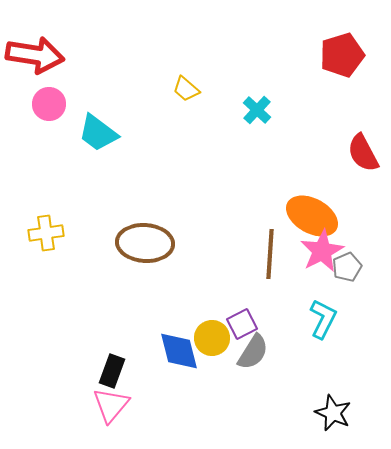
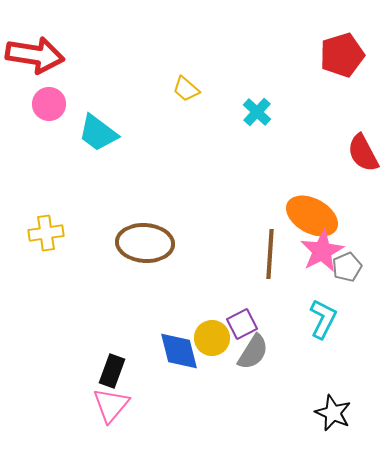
cyan cross: moved 2 px down
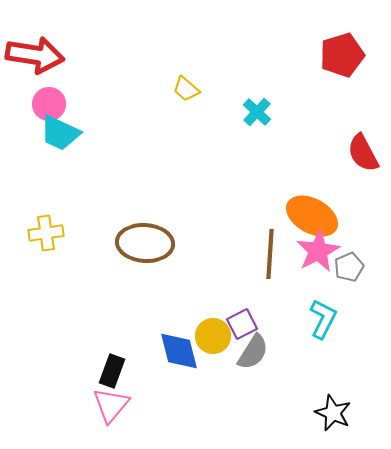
cyan trapezoid: moved 38 px left; rotated 12 degrees counterclockwise
pink star: moved 4 px left
gray pentagon: moved 2 px right
yellow circle: moved 1 px right, 2 px up
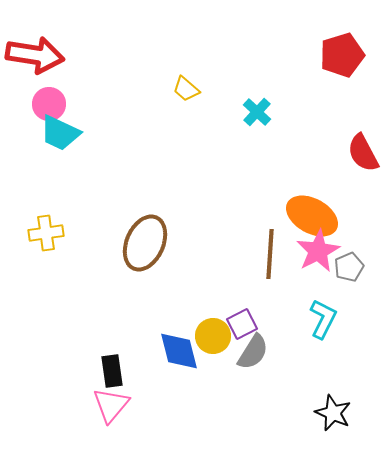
brown ellipse: rotated 70 degrees counterclockwise
black rectangle: rotated 28 degrees counterclockwise
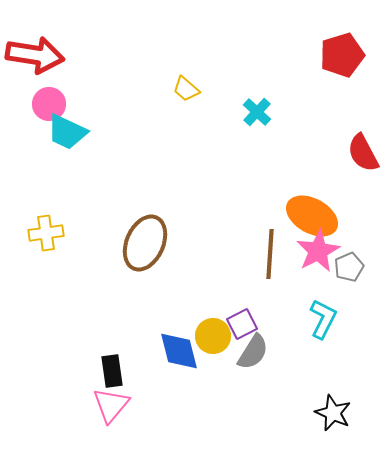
cyan trapezoid: moved 7 px right, 1 px up
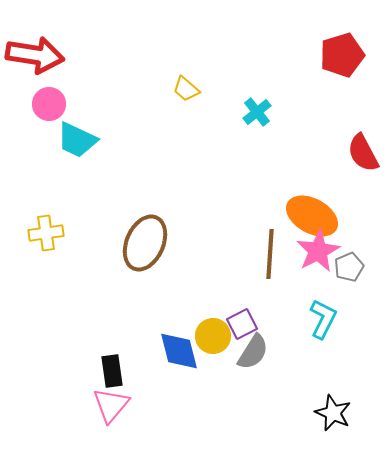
cyan cross: rotated 8 degrees clockwise
cyan trapezoid: moved 10 px right, 8 px down
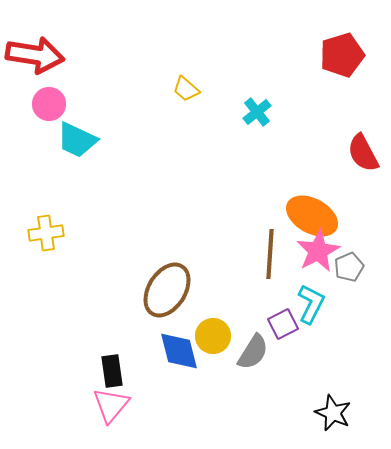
brown ellipse: moved 22 px right, 47 px down; rotated 8 degrees clockwise
cyan L-shape: moved 12 px left, 15 px up
purple square: moved 41 px right
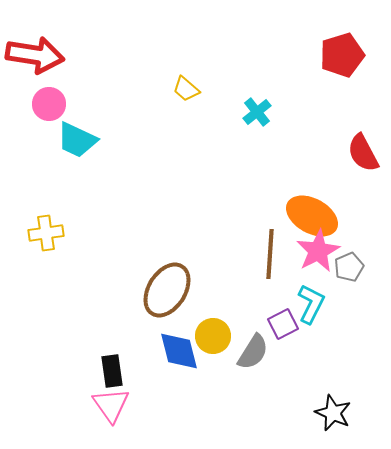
pink triangle: rotated 15 degrees counterclockwise
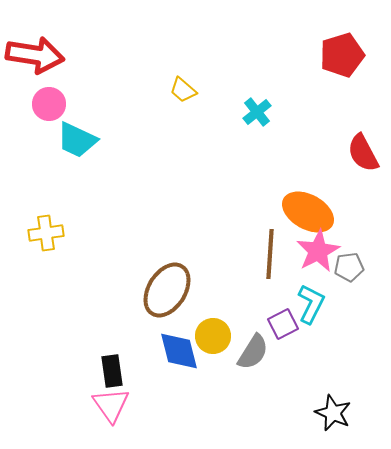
yellow trapezoid: moved 3 px left, 1 px down
orange ellipse: moved 4 px left, 4 px up
gray pentagon: rotated 16 degrees clockwise
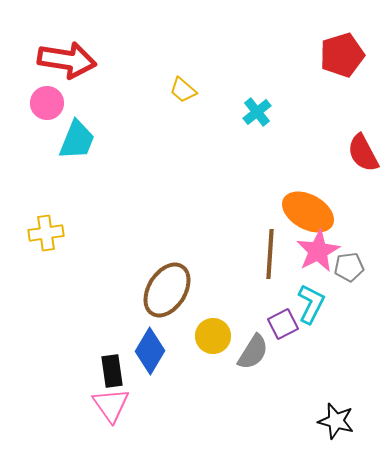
red arrow: moved 32 px right, 5 px down
pink circle: moved 2 px left, 1 px up
cyan trapezoid: rotated 93 degrees counterclockwise
blue diamond: moved 29 px left; rotated 45 degrees clockwise
black star: moved 3 px right, 8 px down; rotated 9 degrees counterclockwise
